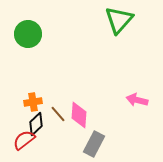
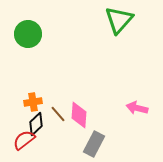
pink arrow: moved 8 px down
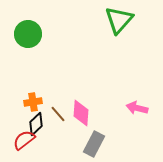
pink diamond: moved 2 px right, 2 px up
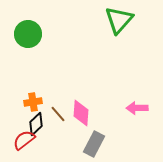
pink arrow: rotated 15 degrees counterclockwise
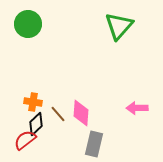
green triangle: moved 6 px down
green circle: moved 10 px up
orange cross: rotated 18 degrees clockwise
red semicircle: moved 1 px right
gray rectangle: rotated 15 degrees counterclockwise
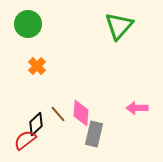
orange cross: moved 4 px right, 36 px up; rotated 36 degrees clockwise
gray rectangle: moved 10 px up
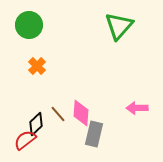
green circle: moved 1 px right, 1 px down
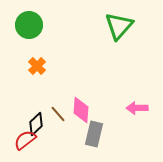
pink diamond: moved 3 px up
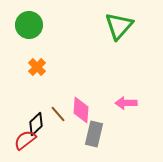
orange cross: moved 1 px down
pink arrow: moved 11 px left, 5 px up
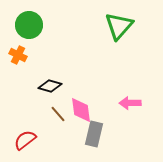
orange cross: moved 19 px left, 12 px up; rotated 18 degrees counterclockwise
pink arrow: moved 4 px right
pink diamond: rotated 12 degrees counterclockwise
black diamond: moved 14 px right, 38 px up; rotated 60 degrees clockwise
